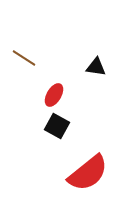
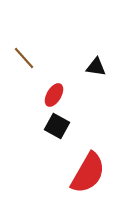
brown line: rotated 15 degrees clockwise
red semicircle: rotated 21 degrees counterclockwise
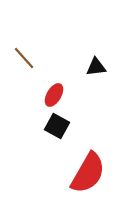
black triangle: rotated 15 degrees counterclockwise
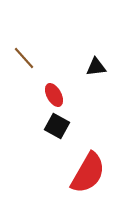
red ellipse: rotated 60 degrees counterclockwise
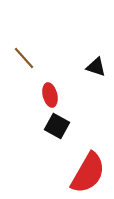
black triangle: rotated 25 degrees clockwise
red ellipse: moved 4 px left; rotated 15 degrees clockwise
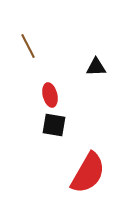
brown line: moved 4 px right, 12 px up; rotated 15 degrees clockwise
black triangle: rotated 20 degrees counterclockwise
black square: moved 3 px left, 1 px up; rotated 20 degrees counterclockwise
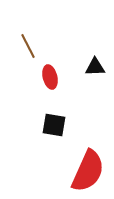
black triangle: moved 1 px left
red ellipse: moved 18 px up
red semicircle: moved 2 px up; rotated 6 degrees counterclockwise
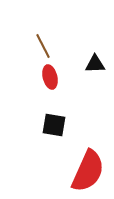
brown line: moved 15 px right
black triangle: moved 3 px up
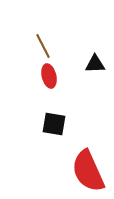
red ellipse: moved 1 px left, 1 px up
black square: moved 1 px up
red semicircle: rotated 132 degrees clockwise
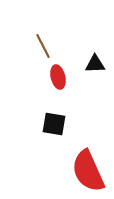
red ellipse: moved 9 px right, 1 px down
